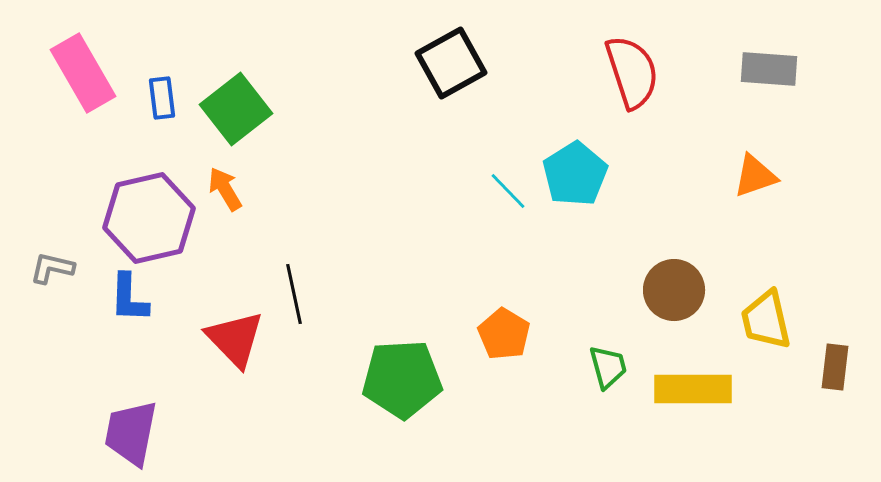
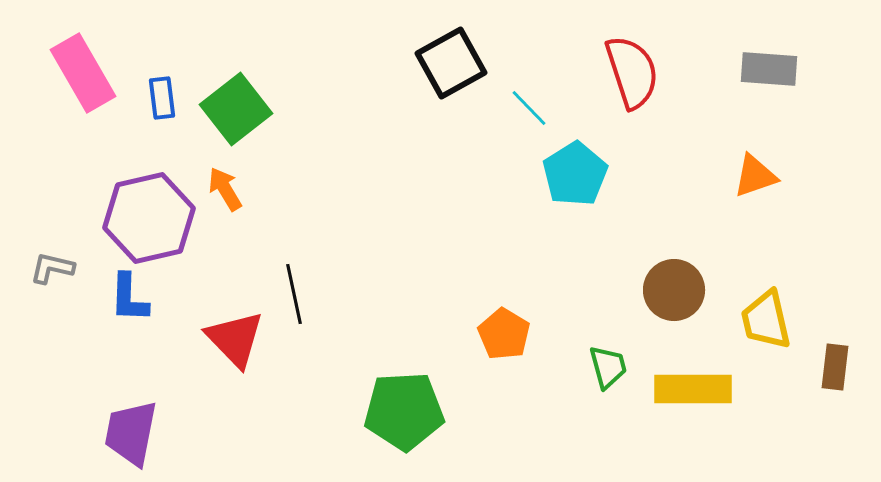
cyan line: moved 21 px right, 83 px up
green pentagon: moved 2 px right, 32 px down
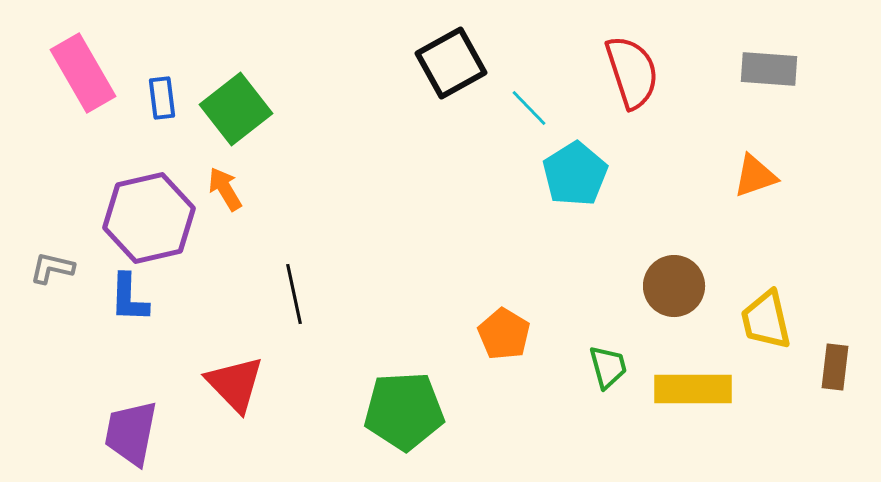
brown circle: moved 4 px up
red triangle: moved 45 px down
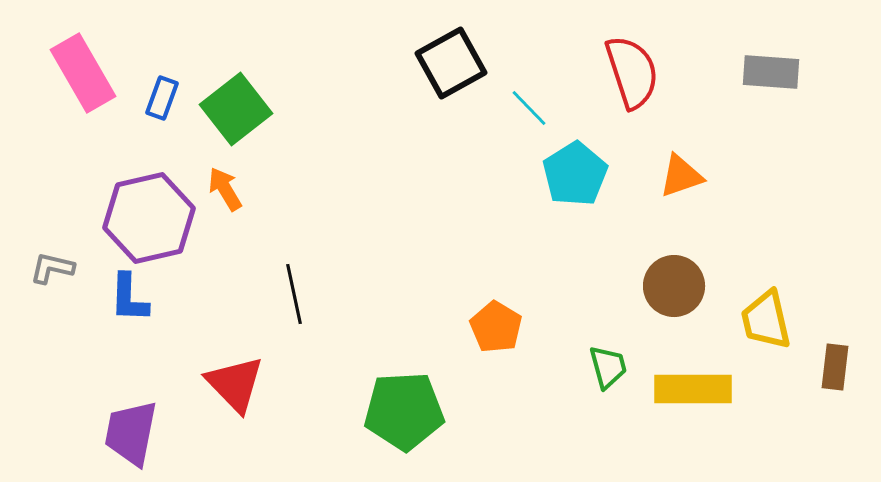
gray rectangle: moved 2 px right, 3 px down
blue rectangle: rotated 27 degrees clockwise
orange triangle: moved 74 px left
orange pentagon: moved 8 px left, 7 px up
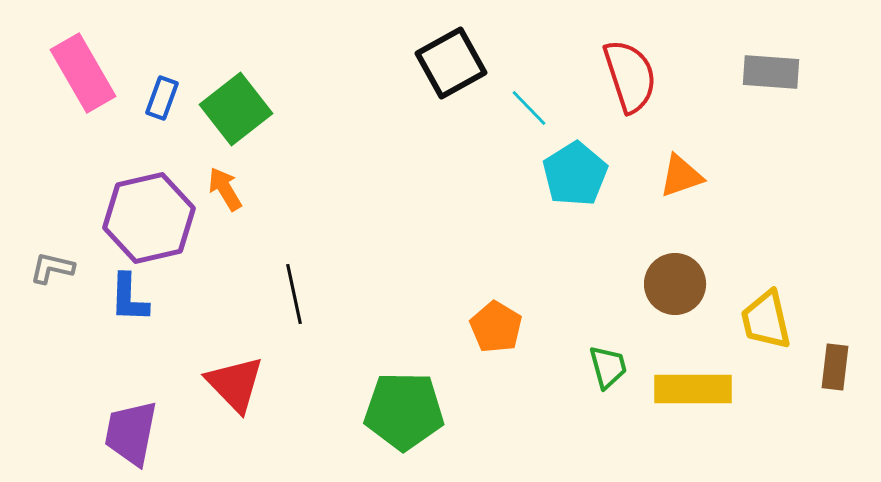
red semicircle: moved 2 px left, 4 px down
brown circle: moved 1 px right, 2 px up
green pentagon: rotated 4 degrees clockwise
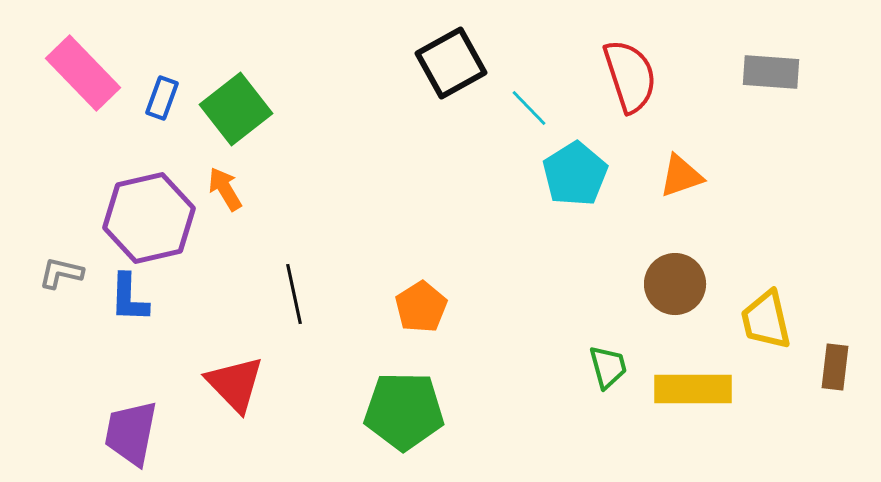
pink rectangle: rotated 14 degrees counterclockwise
gray L-shape: moved 9 px right, 5 px down
orange pentagon: moved 75 px left, 20 px up; rotated 9 degrees clockwise
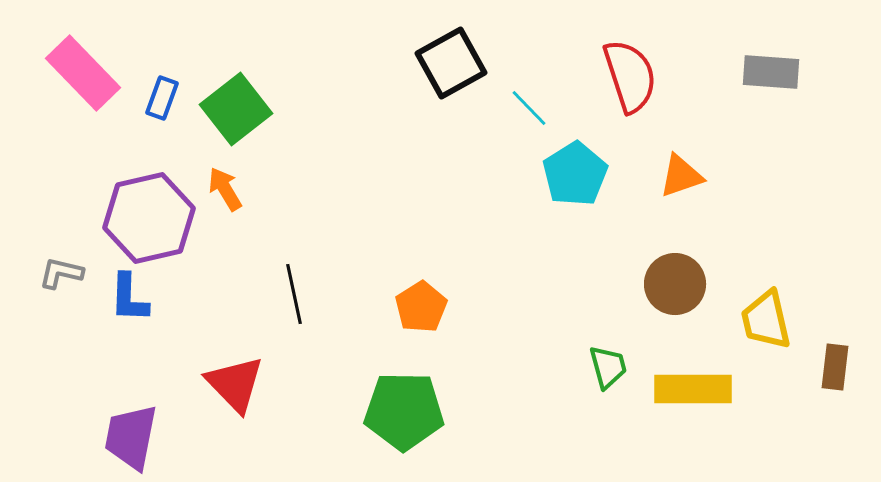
purple trapezoid: moved 4 px down
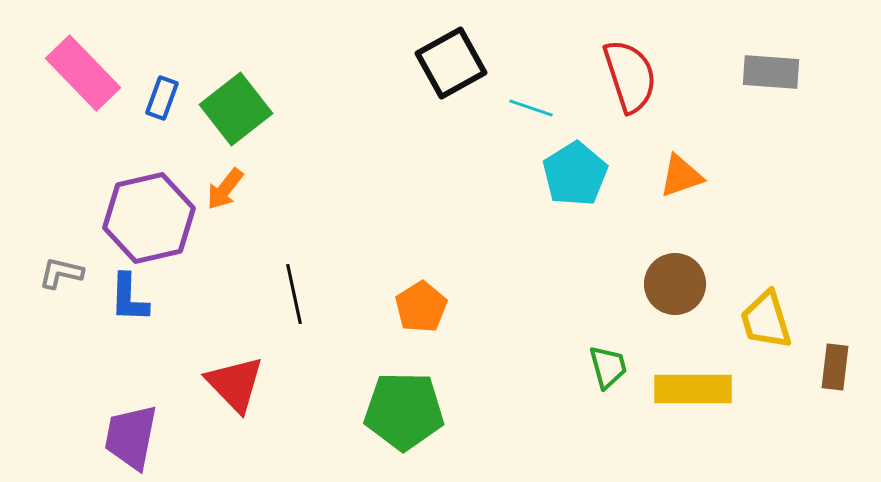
cyan line: moved 2 px right; rotated 27 degrees counterclockwise
orange arrow: rotated 111 degrees counterclockwise
yellow trapezoid: rotated 4 degrees counterclockwise
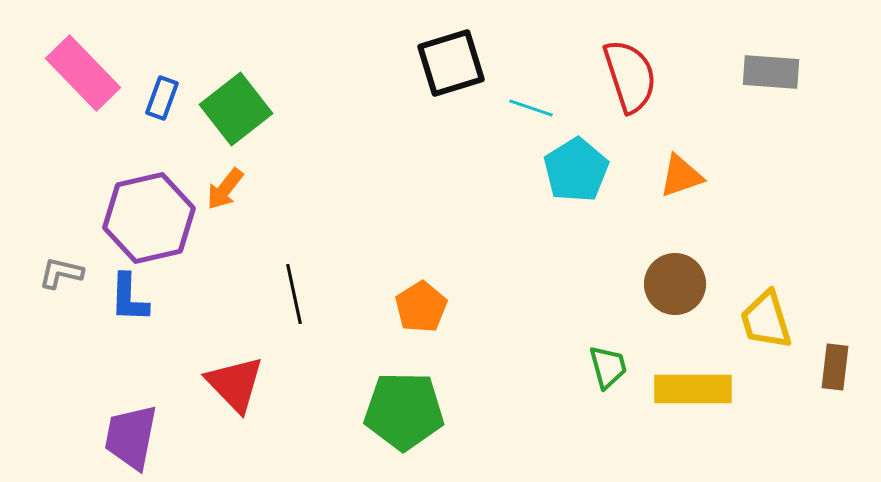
black square: rotated 12 degrees clockwise
cyan pentagon: moved 1 px right, 4 px up
